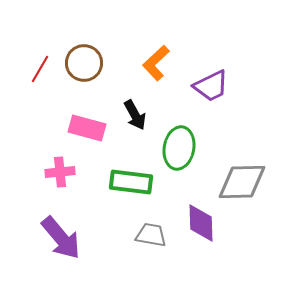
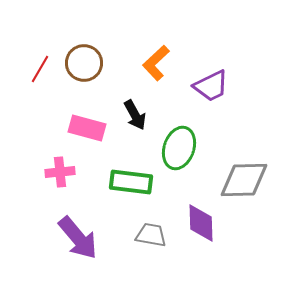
green ellipse: rotated 9 degrees clockwise
gray diamond: moved 2 px right, 2 px up
purple arrow: moved 17 px right
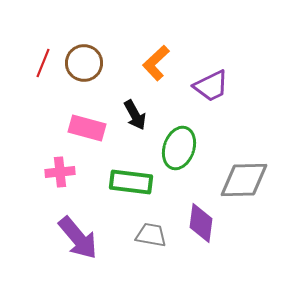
red line: moved 3 px right, 6 px up; rotated 8 degrees counterclockwise
purple diamond: rotated 9 degrees clockwise
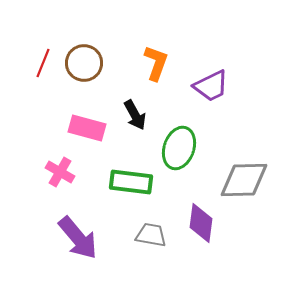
orange L-shape: rotated 153 degrees clockwise
pink cross: rotated 36 degrees clockwise
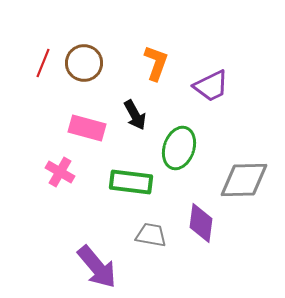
purple arrow: moved 19 px right, 29 px down
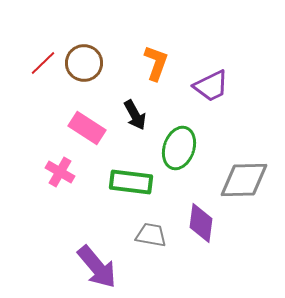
red line: rotated 24 degrees clockwise
pink rectangle: rotated 18 degrees clockwise
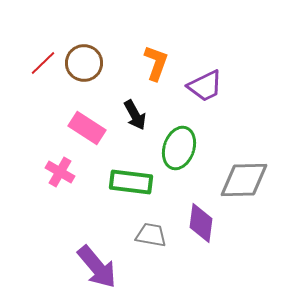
purple trapezoid: moved 6 px left
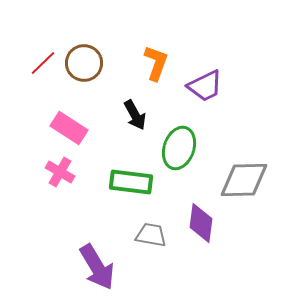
pink rectangle: moved 18 px left
purple arrow: rotated 9 degrees clockwise
